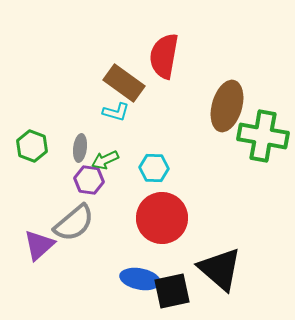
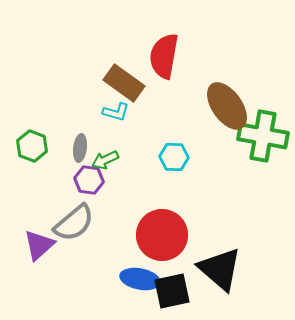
brown ellipse: rotated 51 degrees counterclockwise
cyan hexagon: moved 20 px right, 11 px up
red circle: moved 17 px down
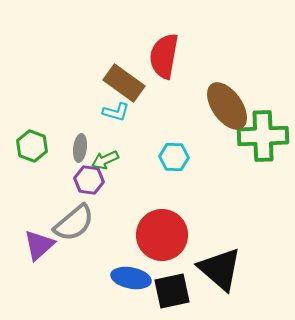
green cross: rotated 12 degrees counterclockwise
blue ellipse: moved 9 px left, 1 px up
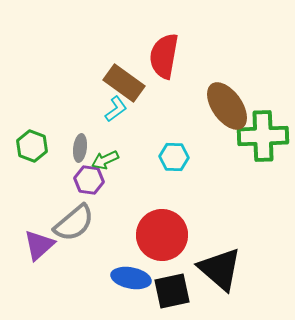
cyan L-shape: moved 3 px up; rotated 52 degrees counterclockwise
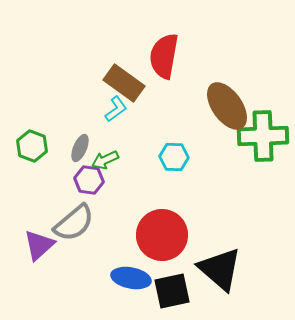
gray ellipse: rotated 16 degrees clockwise
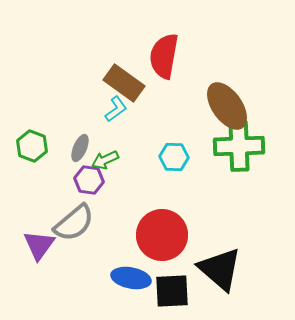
green cross: moved 24 px left, 10 px down
purple triangle: rotated 12 degrees counterclockwise
black square: rotated 9 degrees clockwise
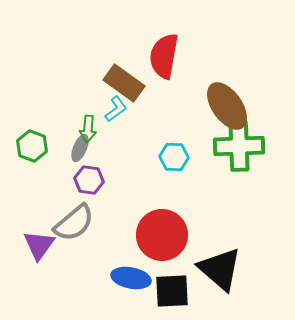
green arrow: moved 17 px left, 31 px up; rotated 60 degrees counterclockwise
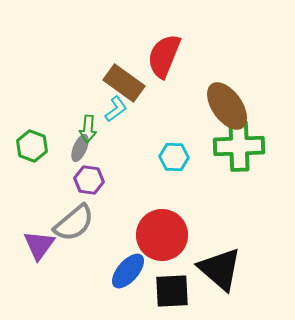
red semicircle: rotated 12 degrees clockwise
blue ellipse: moved 3 px left, 7 px up; rotated 60 degrees counterclockwise
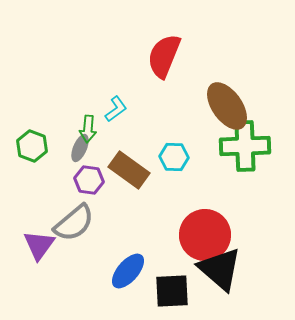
brown rectangle: moved 5 px right, 87 px down
green cross: moved 6 px right
red circle: moved 43 px right
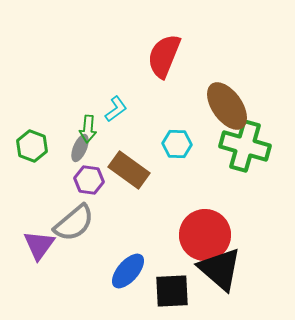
green cross: rotated 18 degrees clockwise
cyan hexagon: moved 3 px right, 13 px up
